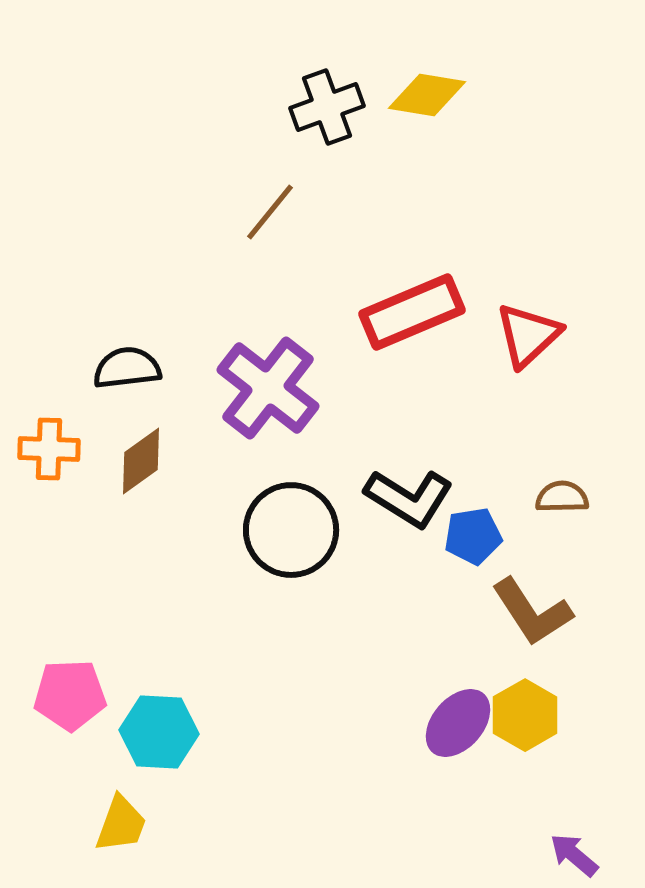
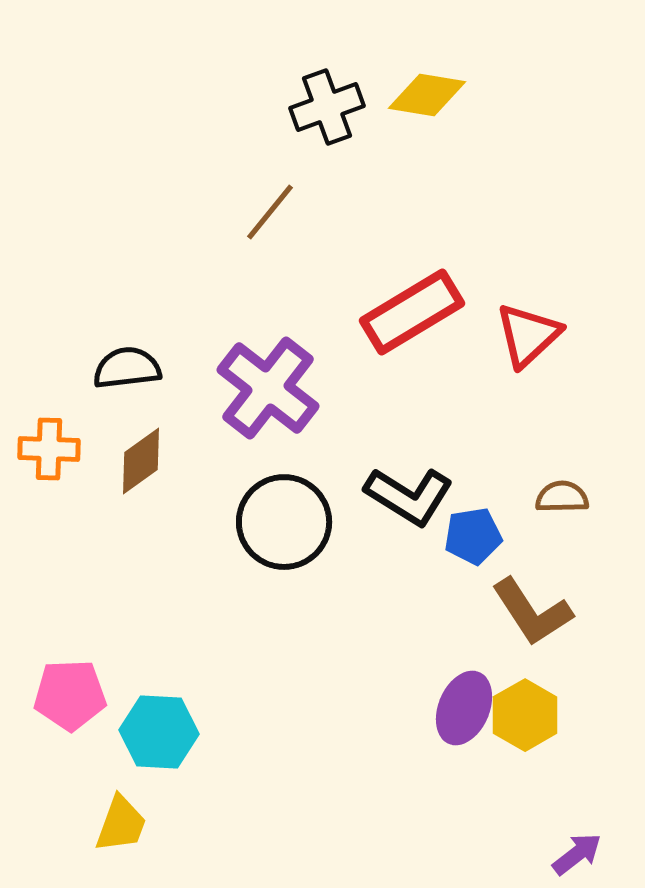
red rectangle: rotated 8 degrees counterclockwise
black L-shape: moved 2 px up
black circle: moved 7 px left, 8 px up
purple ellipse: moved 6 px right, 15 px up; rotated 18 degrees counterclockwise
purple arrow: moved 3 px right, 1 px up; rotated 102 degrees clockwise
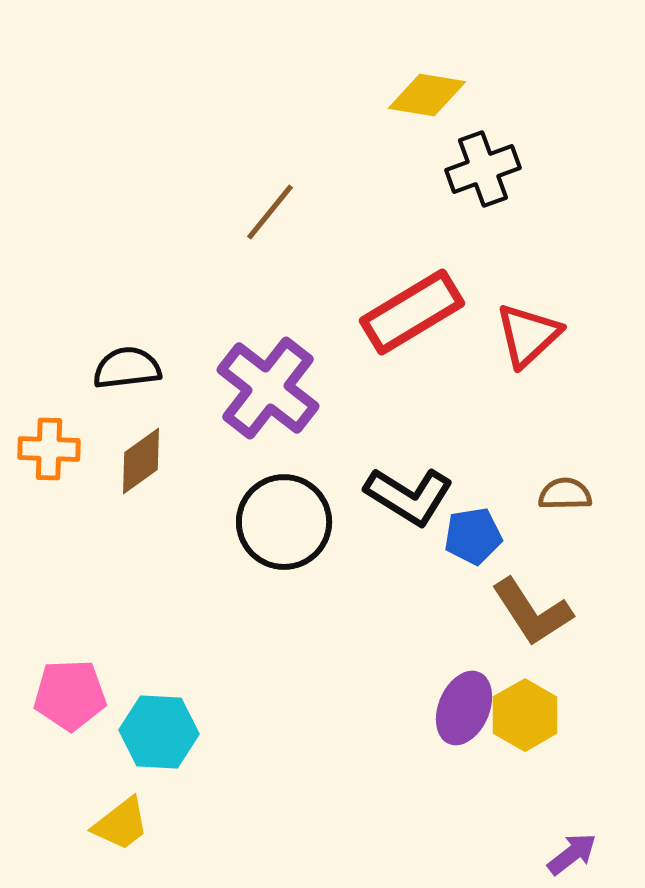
black cross: moved 156 px right, 62 px down
brown semicircle: moved 3 px right, 3 px up
yellow trapezoid: rotated 32 degrees clockwise
purple arrow: moved 5 px left
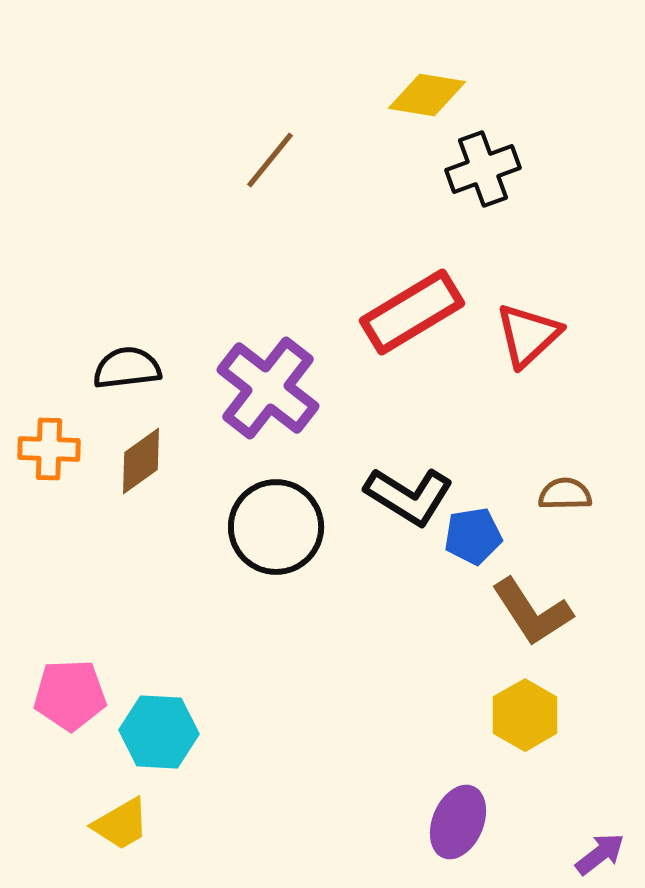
brown line: moved 52 px up
black circle: moved 8 px left, 5 px down
purple ellipse: moved 6 px left, 114 px down
yellow trapezoid: rotated 8 degrees clockwise
purple arrow: moved 28 px right
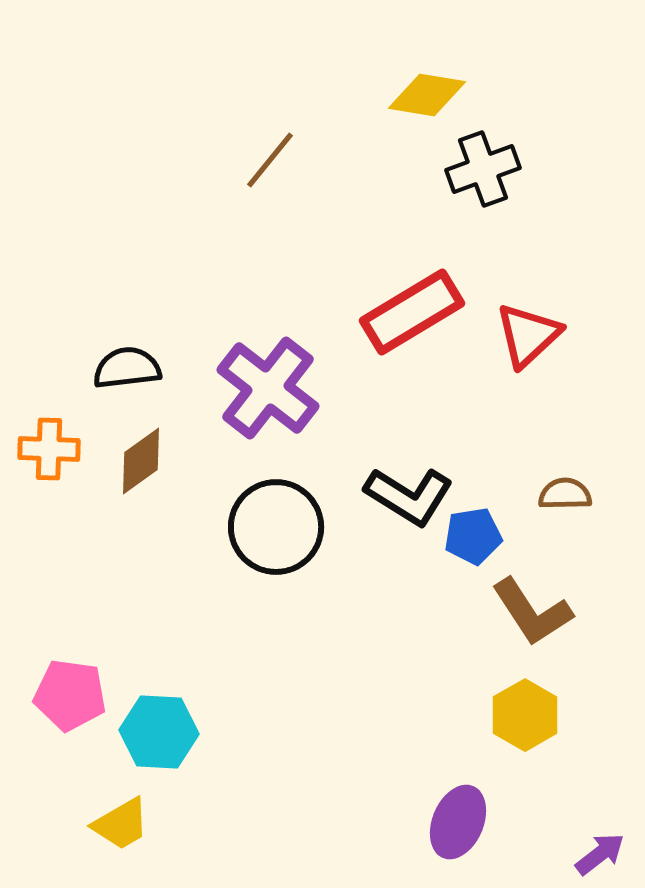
pink pentagon: rotated 10 degrees clockwise
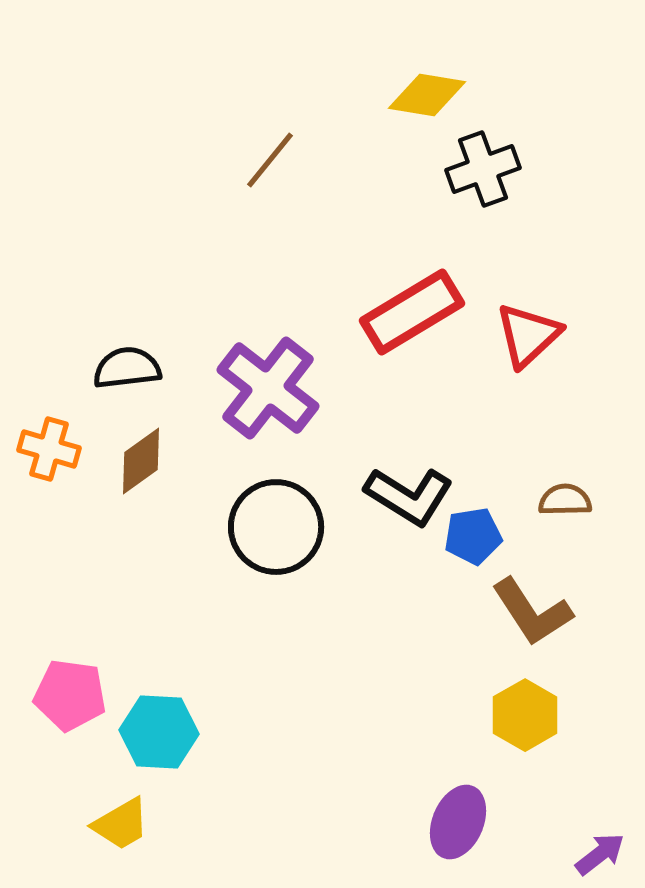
orange cross: rotated 14 degrees clockwise
brown semicircle: moved 6 px down
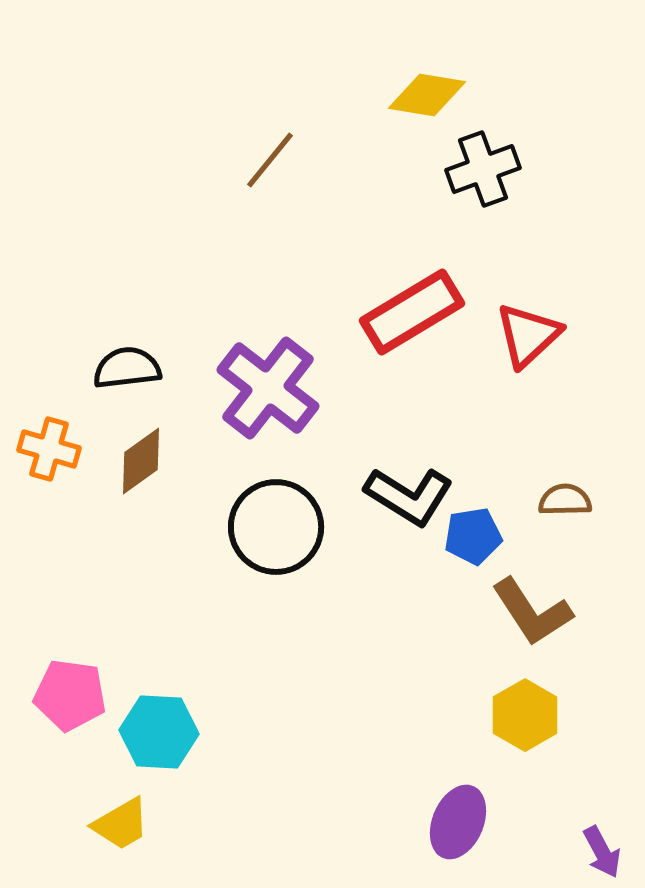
purple arrow: moved 2 px right, 2 px up; rotated 100 degrees clockwise
